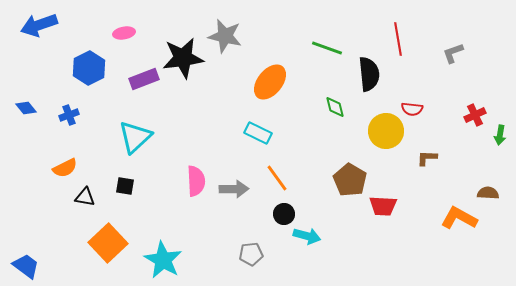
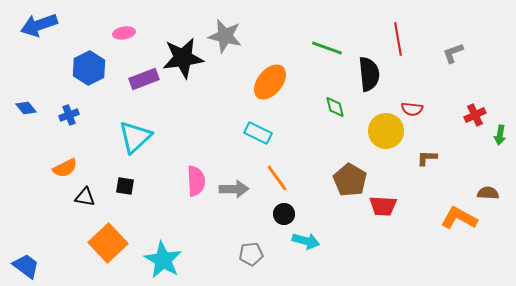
cyan arrow: moved 1 px left, 5 px down
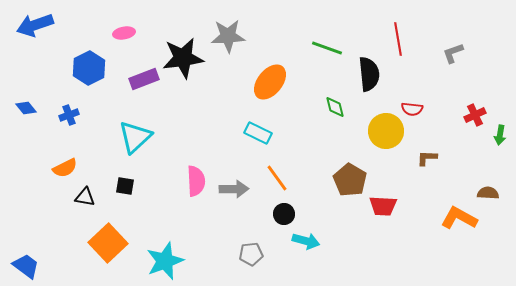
blue arrow: moved 4 px left
gray star: moved 3 px right; rotated 16 degrees counterclockwise
cyan star: moved 2 px right, 1 px down; rotated 21 degrees clockwise
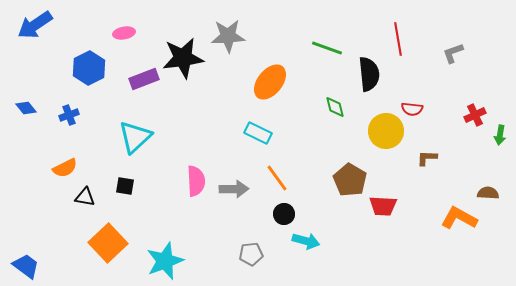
blue arrow: rotated 15 degrees counterclockwise
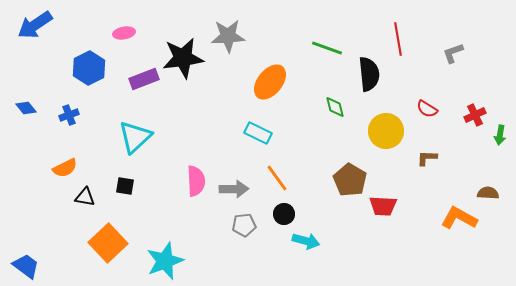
red semicircle: moved 15 px right; rotated 25 degrees clockwise
gray pentagon: moved 7 px left, 29 px up
